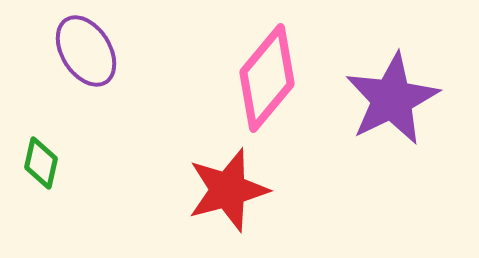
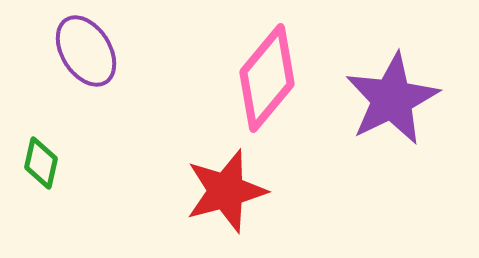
red star: moved 2 px left, 1 px down
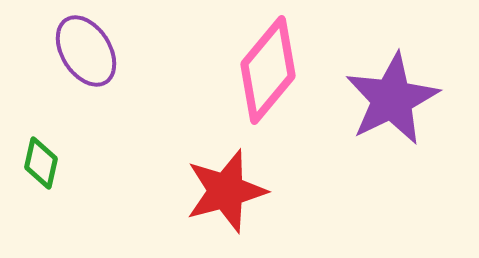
pink diamond: moved 1 px right, 8 px up
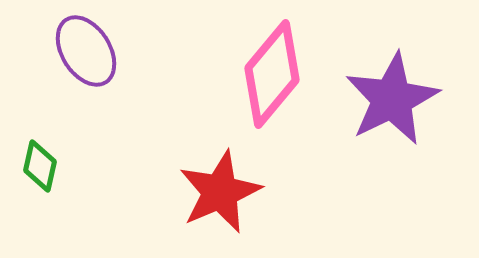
pink diamond: moved 4 px right, 4 px down
green diamond: moved 1 px left, 3 px down
red star: moved 6 px left, 1 px down; rotated 8 degrees counterclockwise
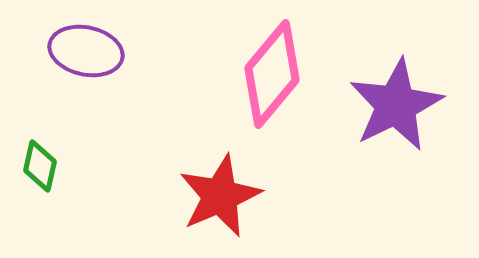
purple ellipse: rotated 46 degrees counterclockwise
purple star: moved 4 px right, 6 px down
red star: moved 4 px down
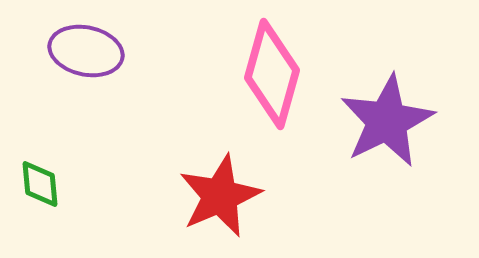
pink diamond: rotated 24 degrees counterclockwise
purple star: moved 9 px left, 16 px down
green diamond: moved 18 px down; rotated 18 degrees counterclockwise
